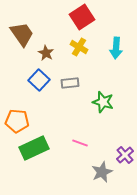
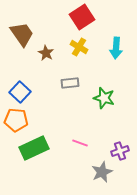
blue square: moved 19 px left, 12 px down
green star: moved 1 px right, 4 px up
orange pentagon: moved 1 px left, 1 px up
purple cross: moved 5 px left, 4 px up; rotated 24 degrees clockwise
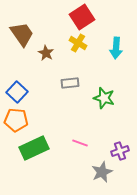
yellow cross: moved 1 px left, 4 px up
blue square: moved 3 px left
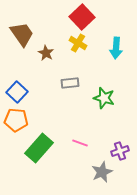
red square: rotated 10 degrees counterclockwise
green rectangle: moved 5 px right; rotated 24 degrees counterclockwise
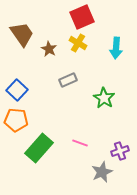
red square: rotated 20 degrees clockwise
brown star: moved 3 px right, 4 px up
gray rectangle: moved 2 px left, 3 px up; rotated 18 degrees counterclockwise
blue square: moved 2 px up
green star: rotated 15 degrees clockwise
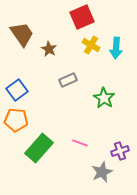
yellow cross: moved 13 px right, 2 px down
blue square: rotated 10 degrees clockwise
